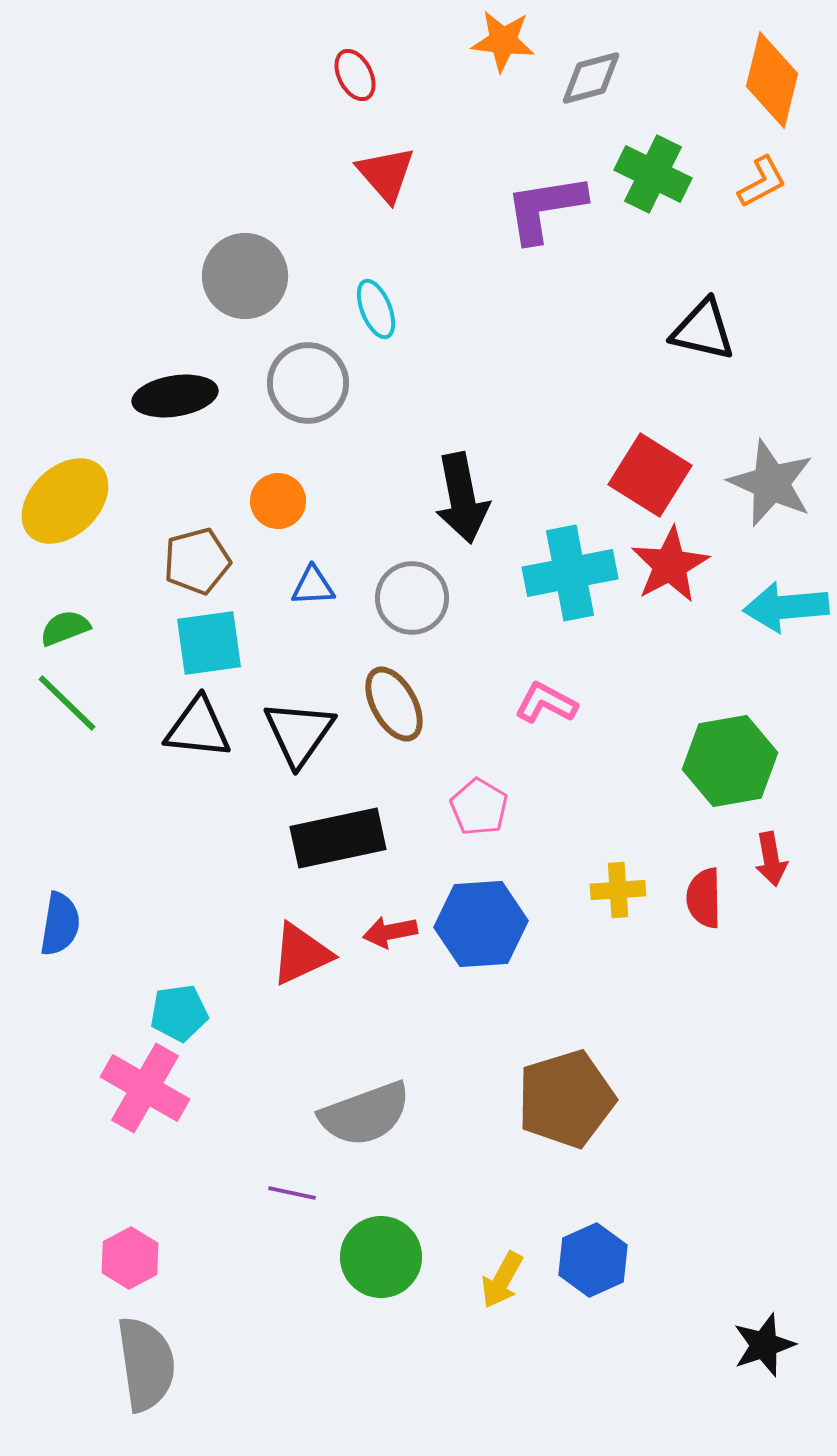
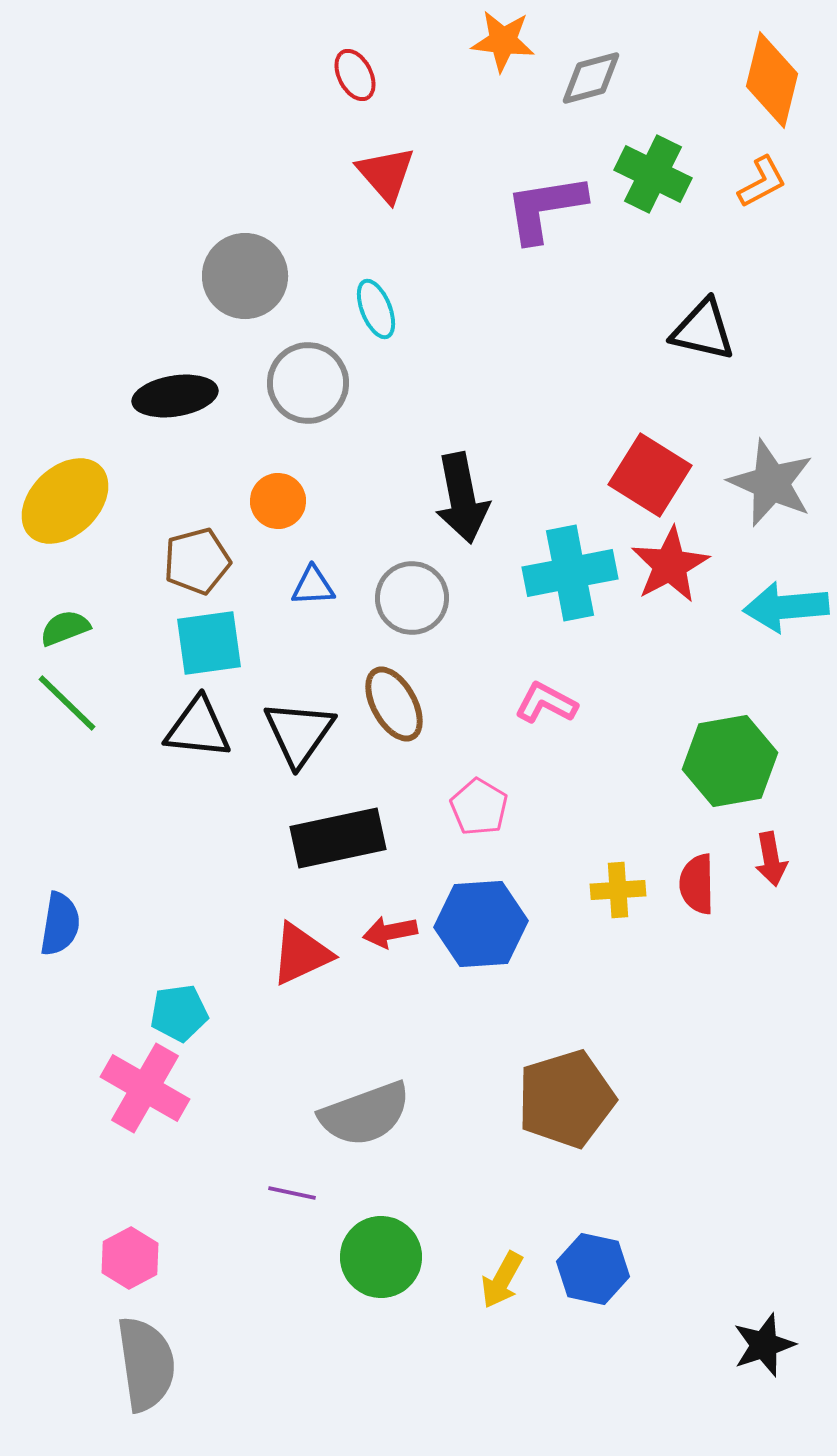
red semicircle at (704, 898): moved 7 px left, 14 px up
blue hexagon at (593, 1260): moved 9 px down; rotated 24 degrees counterclockwise
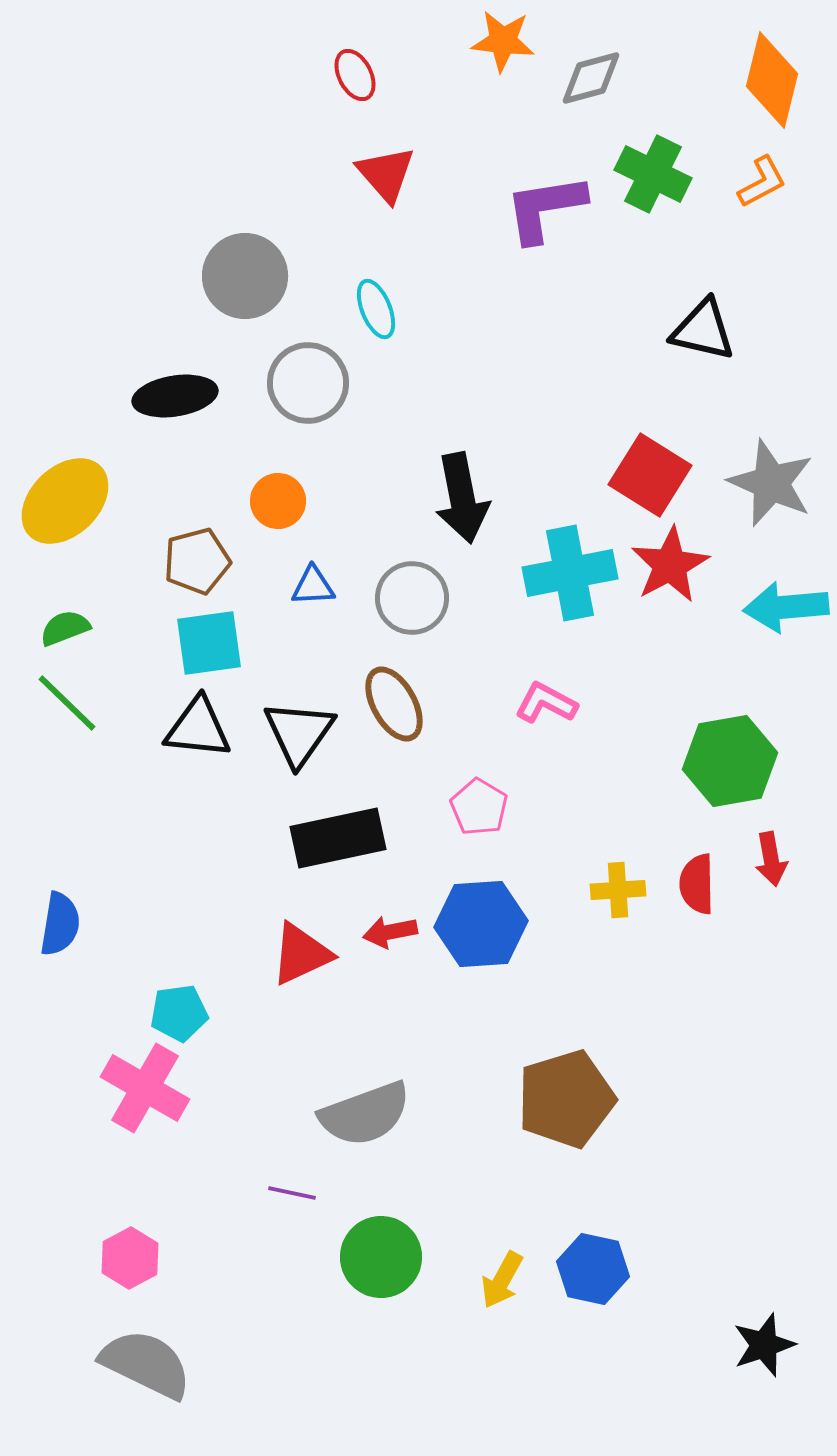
gray semicircle at (146, 1364): rotated 56 degrees counterclockwise
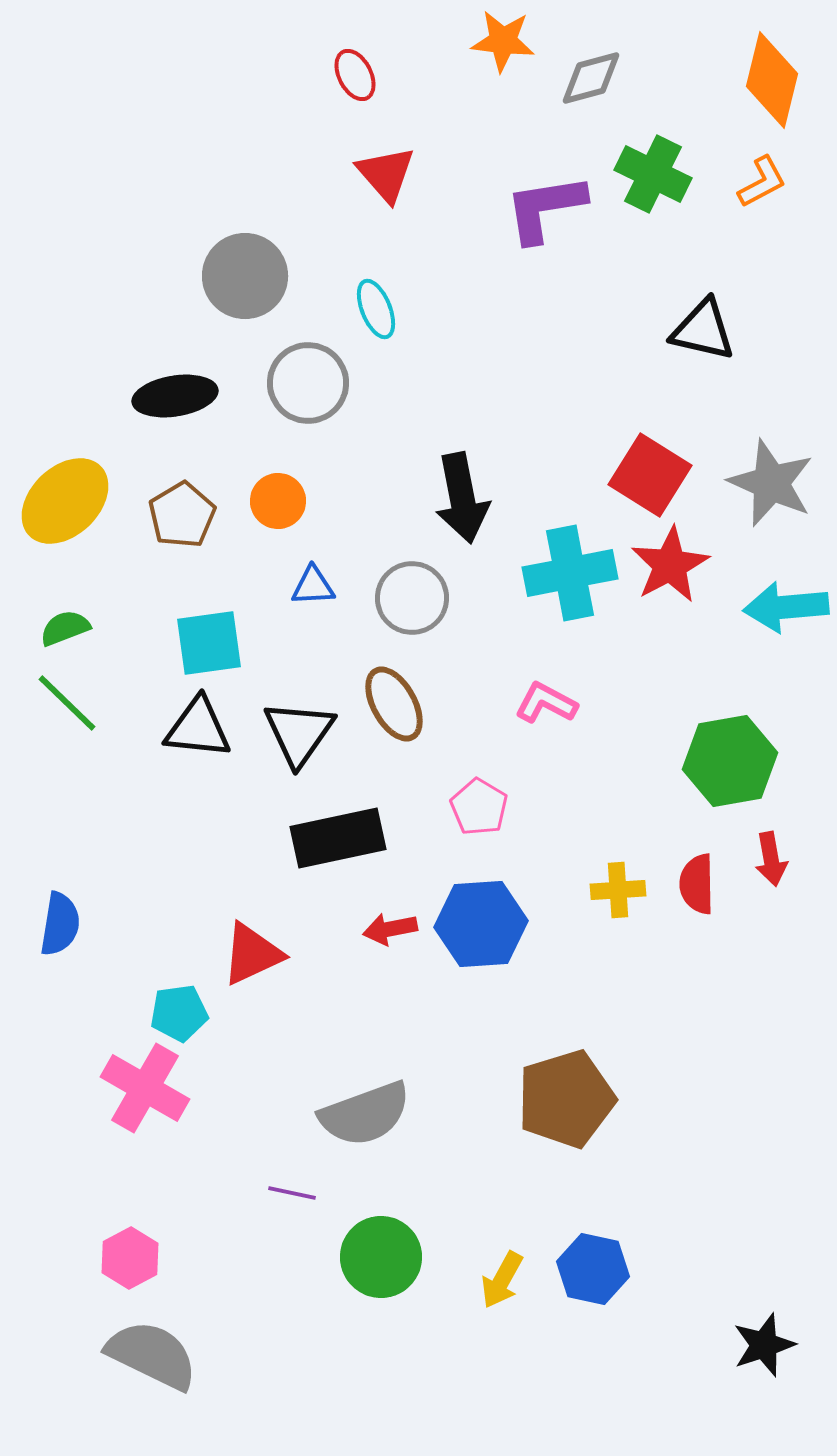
brown pentagon at (197, 561): moved 15 px left, 46 px up; rotated 16 degrees counterclockwise
red arrow at (390, 932): moved 3 px up
red triangle at (301, 954): moved 49 px left
gray semicircle at (146, 1364): moved 6 px right, 9 px up
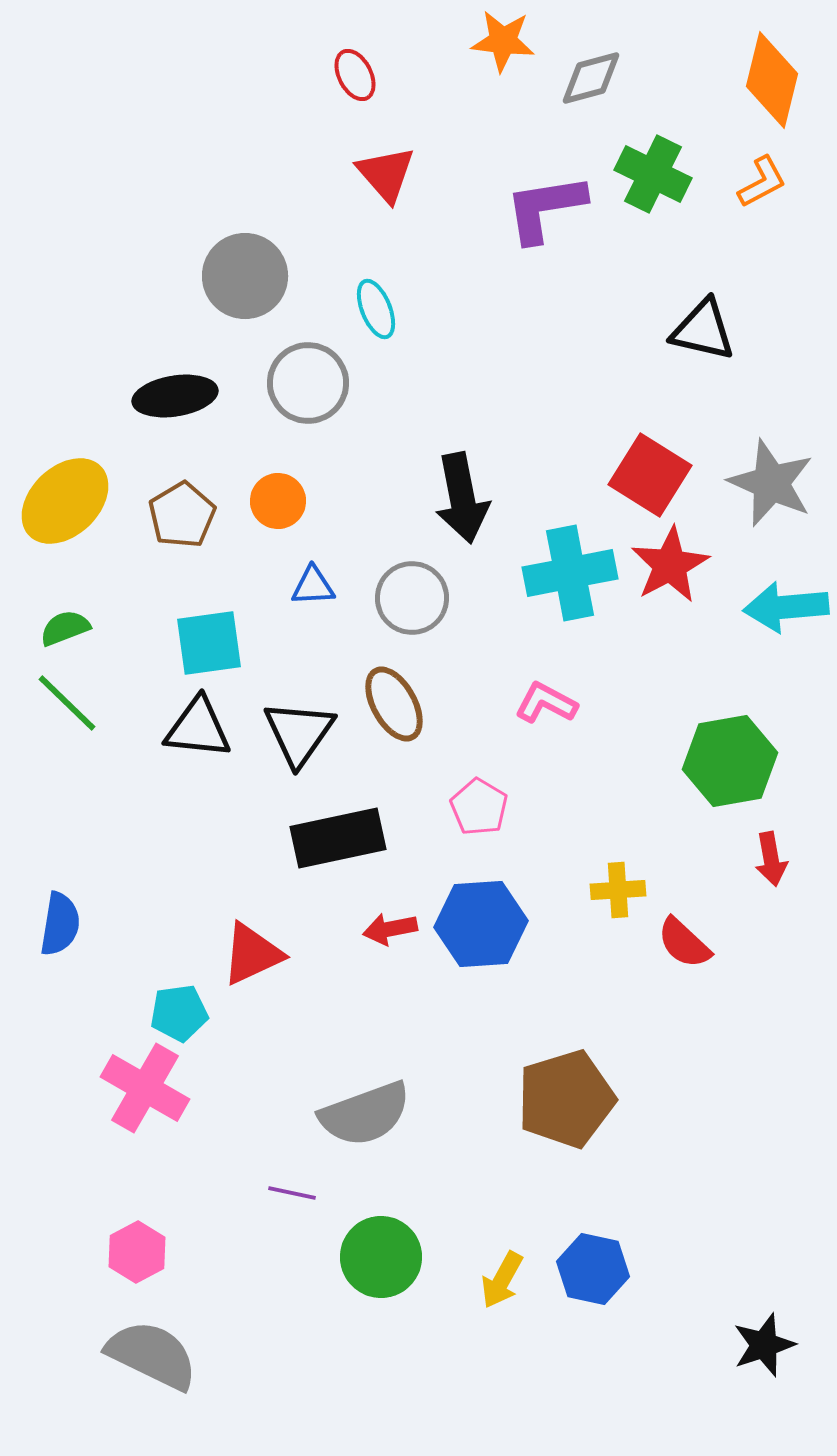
red semicircle at (697, 884): moved 13 px left, 59 px down; rotated 46 degrees counterclockwise
pink hexagon at (130, 1258): moved 7 px right, 6 px up
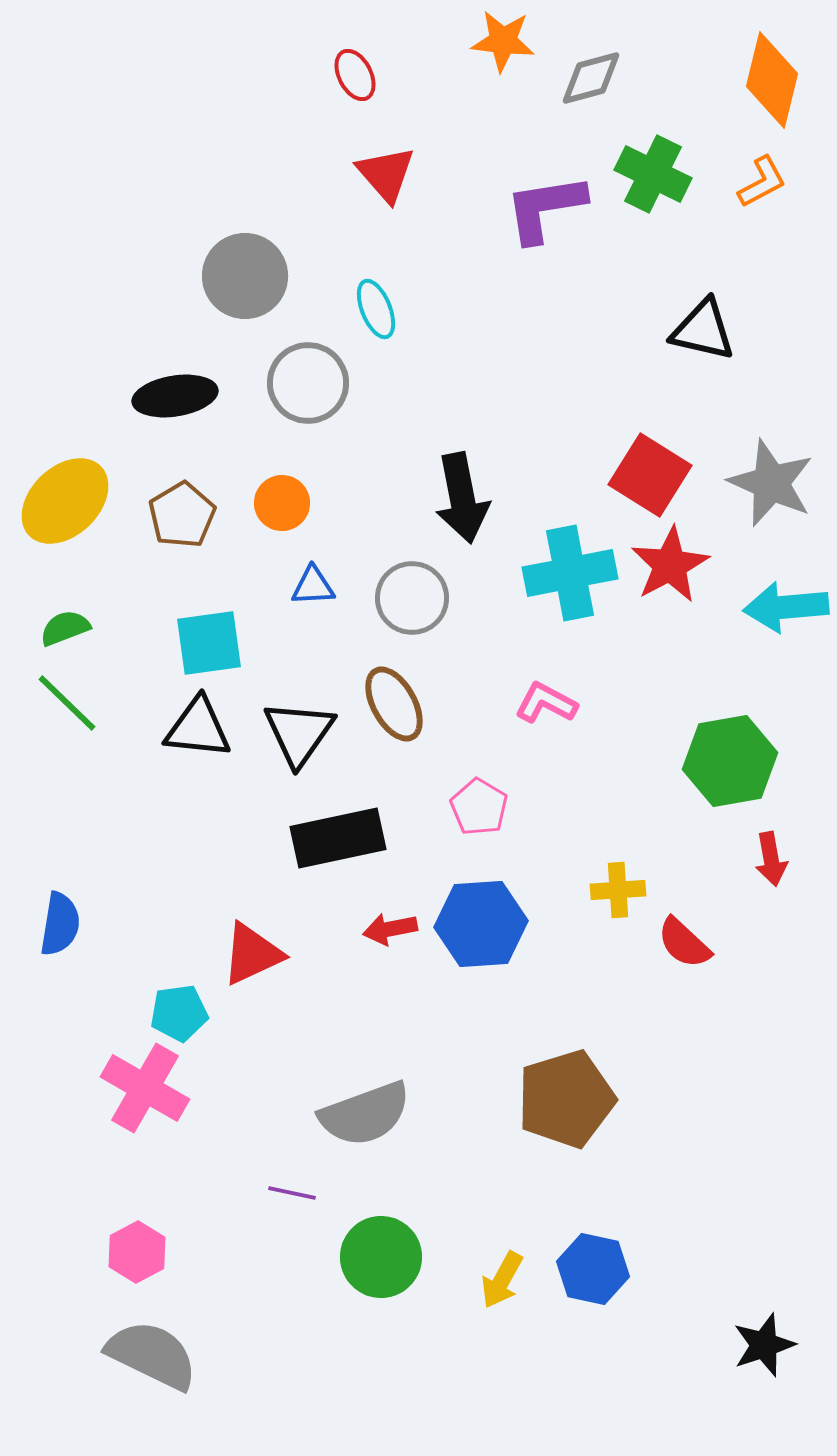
orange circle at (278, 501): moved 4 px right, 2 px down
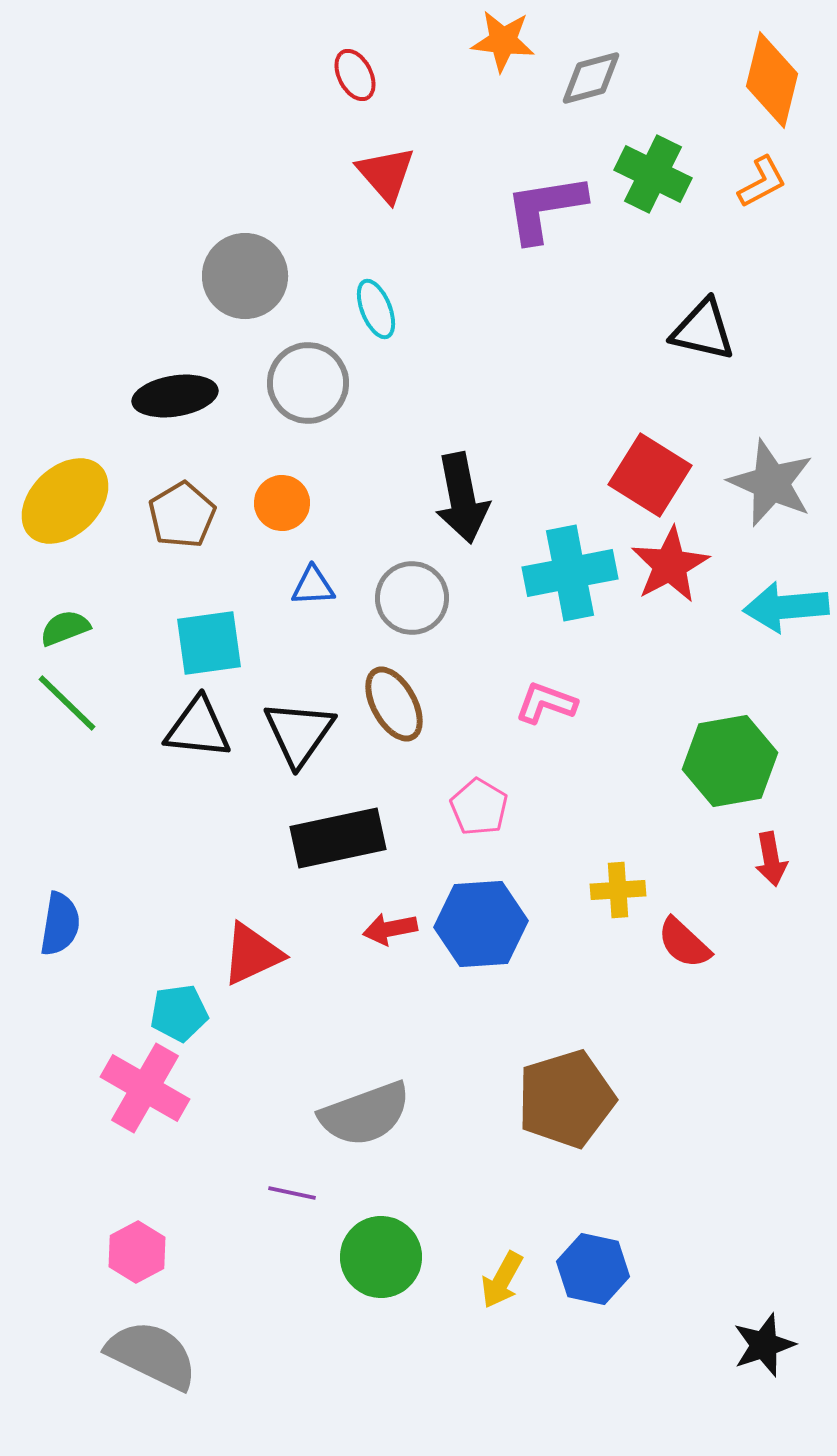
pink L-shape at (546, 703): rotated 8 degrees counterclockwise
